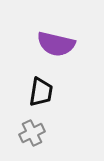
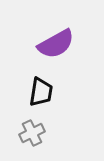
purple semicircle: rotated 42 degrees counterclockwise
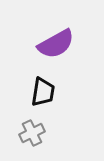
black trapezoid: moved 2 px right
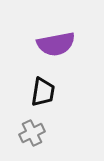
purple semicircle: rotated 18 degrees clockwise
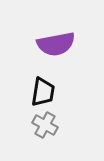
gray cross: moved 13 px right, 8 px up; rotated 35 degrees counterclockwise
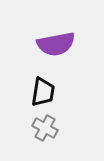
gray cross: moved 3 px down
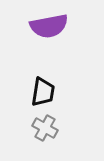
purple semicircle: moved 7 px left, 18 px up
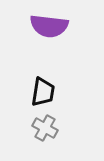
purple semicircle: rotated 18 degrees clockwise
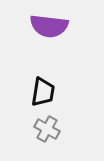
gray cross: moved 2 px right, 1 px down
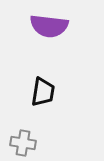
gray cross: moved 24 px left, 14 px down; rotated 20 degrees counterclockwise
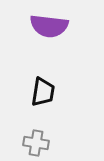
gray cross: moved 13 px right
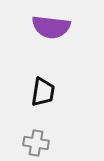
purple semicircle: moved 2 px right, 1 px down
